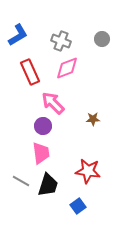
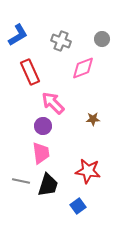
pink diamond: moved 16 px right
gray line: rotated 18 degrees counterclockwise
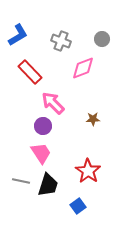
red rectangle: rotated 20 degrees counterclockwise
pink trapezoid: rotated 25 degrees counterclockwise
red star: rotated 25 degrees clockwise
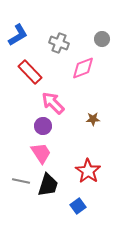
gray cross: moved 2 px left, 2 px down
